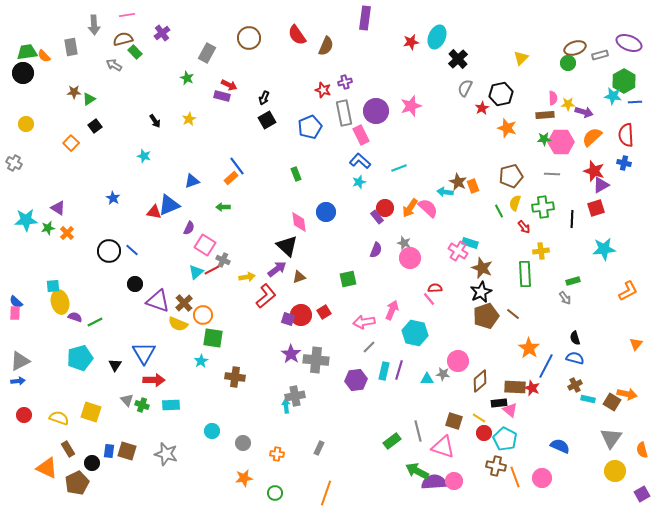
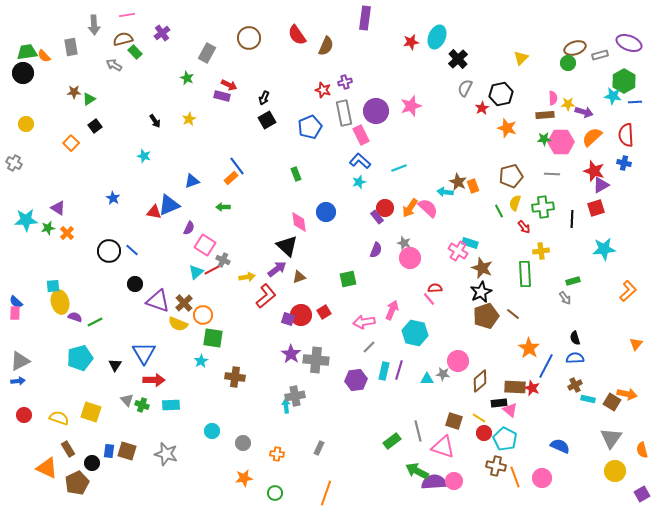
orange L-shape at (628, 291): rotated 15 degrees counterclockwise
blue semicircle at (575, 358): rotated 18 degrees counterclockwise
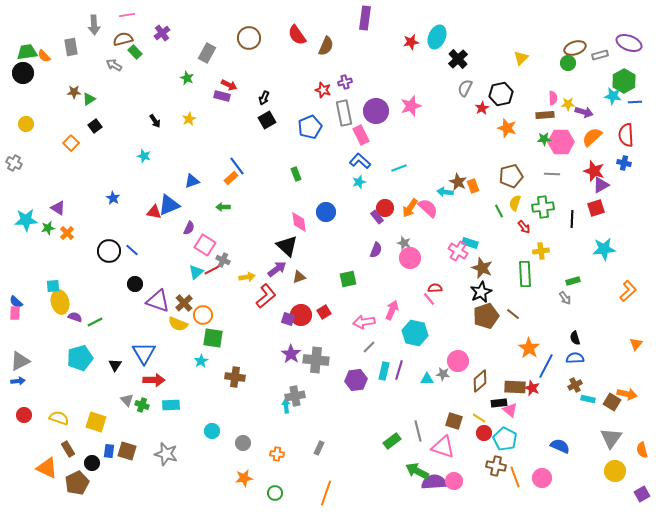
yellow square at (91, 412): moved 5 px right, 10 px down
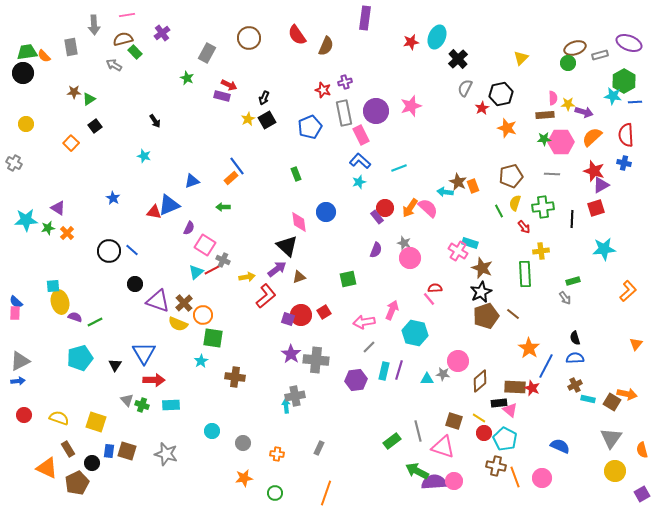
yellow star at (189, 119): moved 59 px right
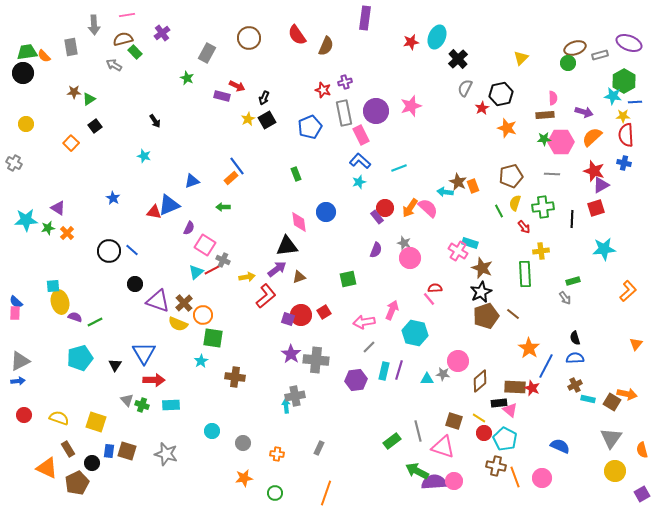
red arrow at (229, 85): moved 8 px right, 1 px down
yellow star at (568, 104): moved 55 px right, 12 px down
black triangle at (287, 246): rotated 50 degrees counterclockwise
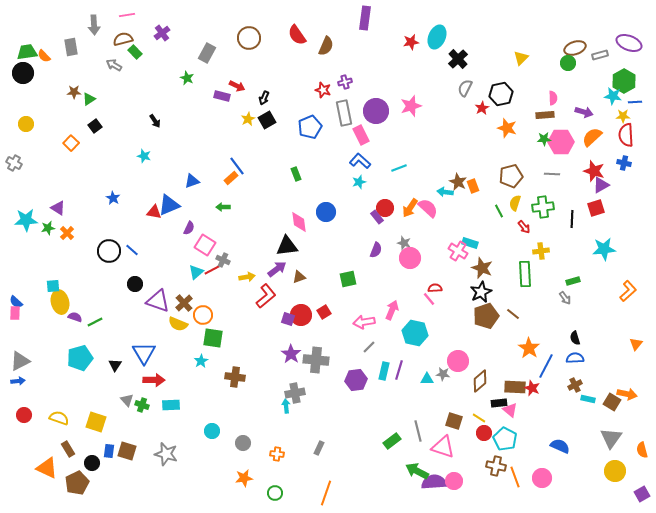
gray cross at (295, 396): moved 3 px up
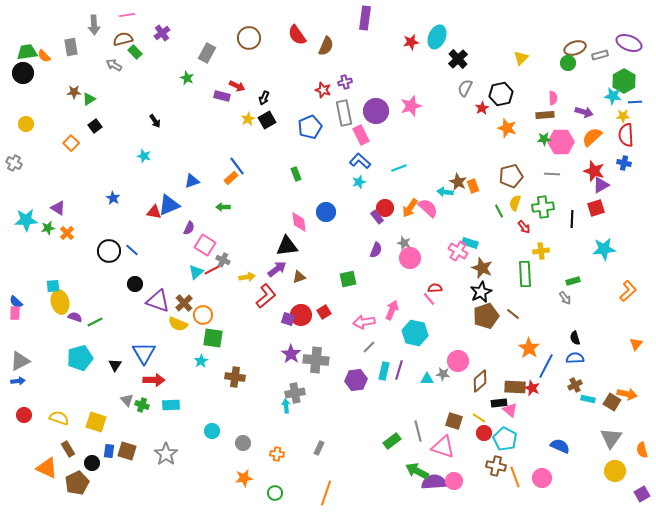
gray star at (166, 454): rotated 20 degrees clockwise
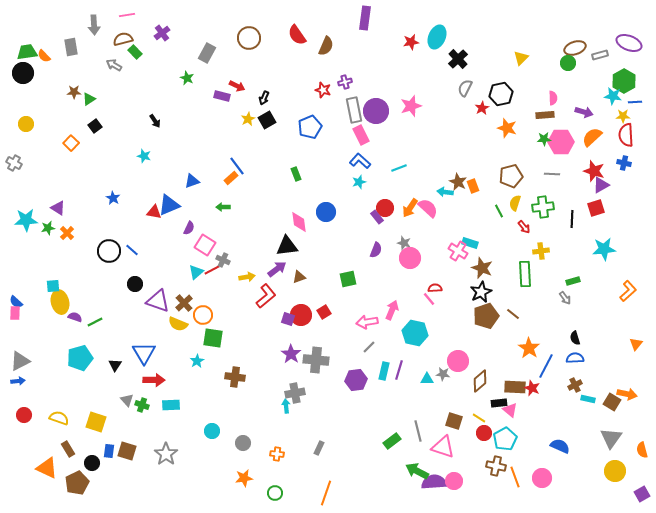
gray rectangle at (344, 113): moved 10 px right, 3 px up
pink arrow at (364, 322): moved 3 px right
cyan star at (201, 361): moved 4 px left
cyan pentagon at (505, 439): rotated 15 degrees clockwise
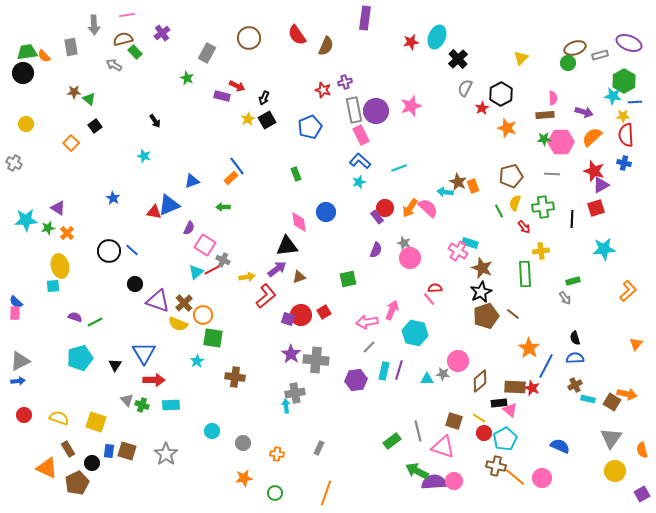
black hexagon at (501, 94): rotated 15 degrees counterclockwise
green triangle at (89, 99): rotated 48 degrees counterclockwise
yellow ellipse at (60, 302): moved 36 px up
orange line at (515, 477): rotated 30 degrees counterclockwise
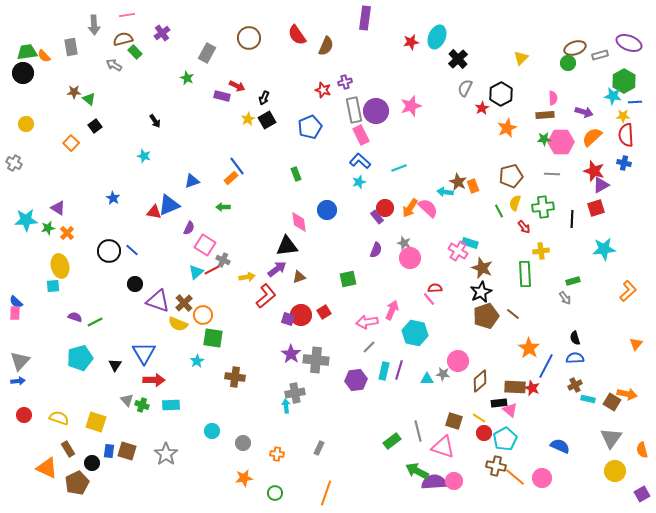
orange star at (507, 128): rotated 30 degrees clockwise
blue circle at (326, 212): moved 1 px right, 2 px up
gray triangle at (20, 361): rotated 20 degrees counterclockwise
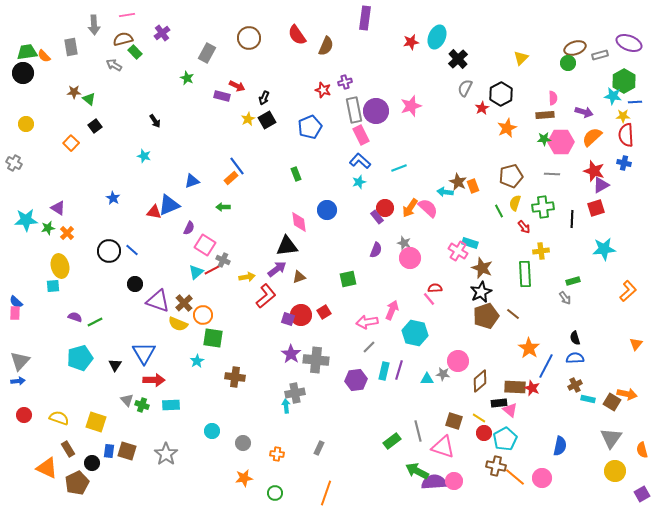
blue semicircle at (560, 446): rotated 78 degrees clockwise
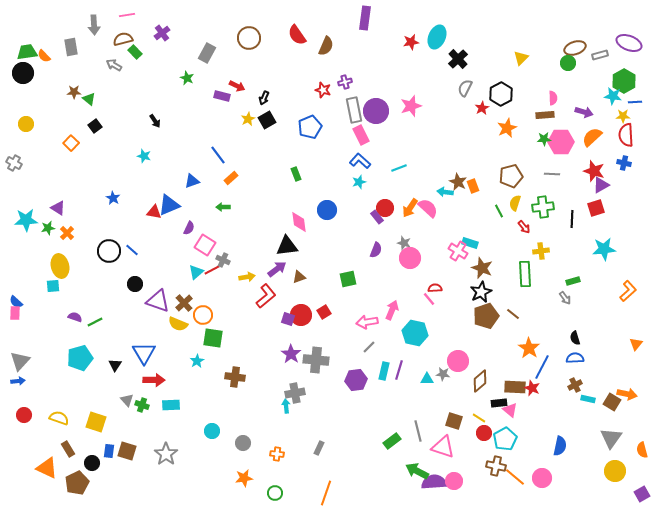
blue line at (237, 166): moved 19 px left, 11 px up
blue line at (546, 366): moved 4 px left, 1 px down
